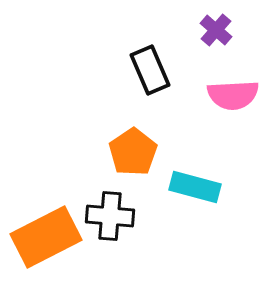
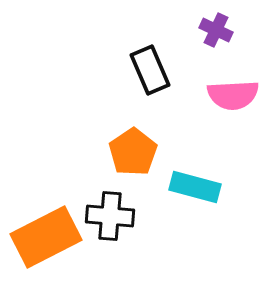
purple cross: rotated 16 degrees counterclockwise
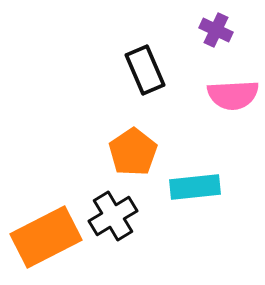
black rectangle: moved 5 px left
cyan rectangle: rotated 21 degrees counterclockwise
black cross: moved 3 px right; rotated 36 degrees counterclockwise
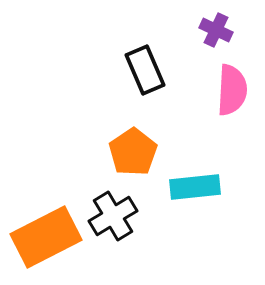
pink semicircle: moved 1 px left, 5 px up; rotated 84 degrees counterclockwise
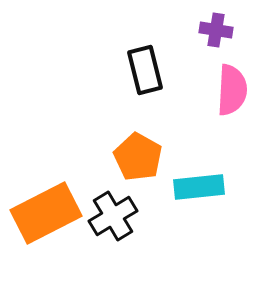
purple cross: rotated 16 degrees counterclockwise
black rectangle: rotated 9 degrees clockwise
orange pentagon: moved 5 px right, 5 px down; rotated 9 degrees counterclockwise
cyan rectangle: moved 4 px right
orange rectangle: moved 24 px up
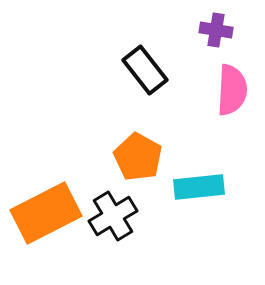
black rectangle: rotated 24 degrees counterclockwise
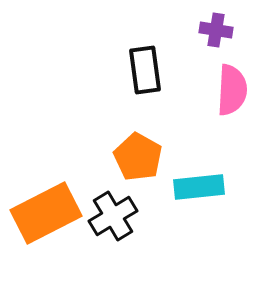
black rectangle: rotated 30 degrees clockwise
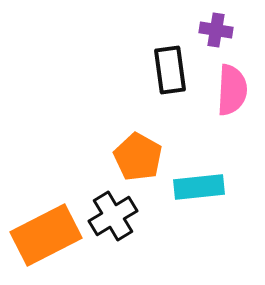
black rectangle: moved 25 px right
orange rectangle: moved 22 px down
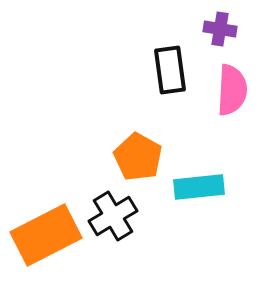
purple cross: moved 4 px right, 1 px up
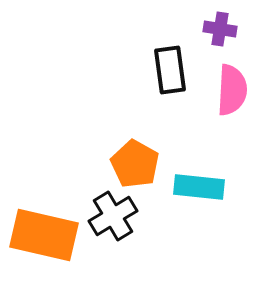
orange pentagon: moved 3 px left, 7 px down
cyan rectangle: rotated 12 degrees clockwise
orange rectangle: moved 2 px left; rotated 40 degrees clockwise
